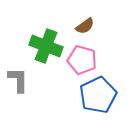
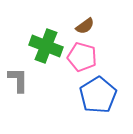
pink pentagon: moved 3 px up
blue pentagon: rotated 6 degrees counterclockwise
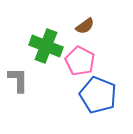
pink pentagon: moved 2 px left, 4 px down; rotated 12 degrees clockwise
blue pentagon: rotated 18 degrees counterclockwise
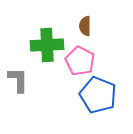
brown semicircle: rotated 126 degrees clockwise
green cross: moved 1 px right, 1 px up; rotated 24 degrees counterclockwise
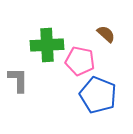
brown semicircle: moved 21 px right, 8 px down; rotated 132 degrees clockwise
pink pentagon: rotated 16 degrees counterclockwise
